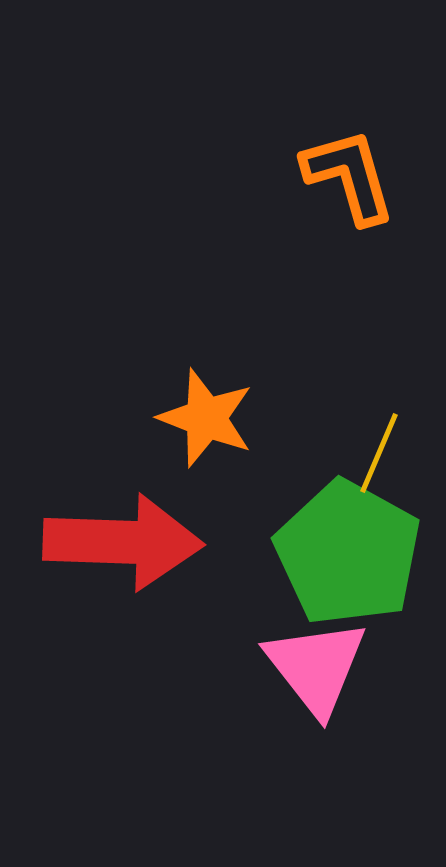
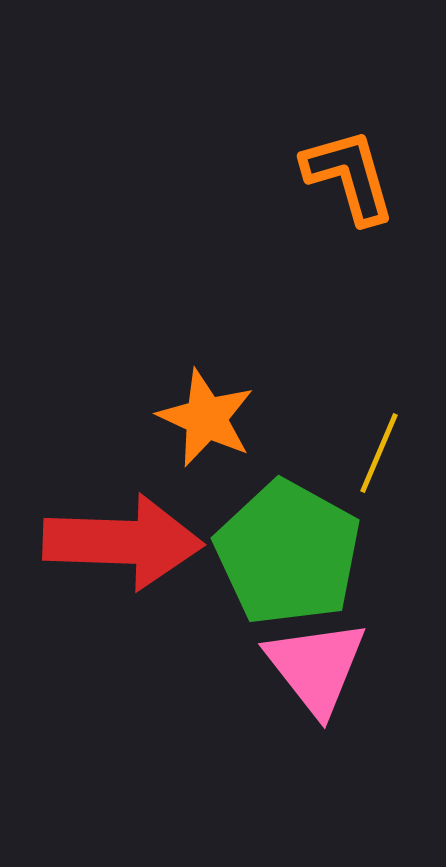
orange star: rotated 4 degrees clockwise
green pentagon: moved 60 px left
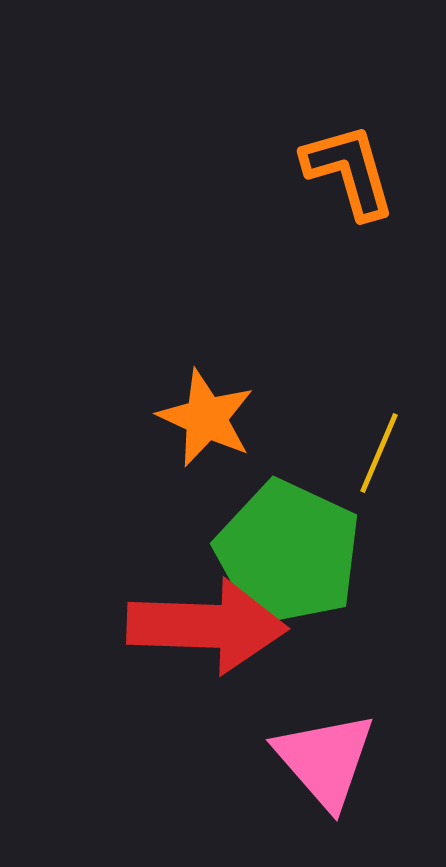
orange L-shape: moved 5 px up
red arrow: moved 84 px right, 84 px down
green pentagon: rotated 4 degrees counterclockwise
pink triangle: moved 9 px right, 93 px down; rotated 3 degrees counterclockwise
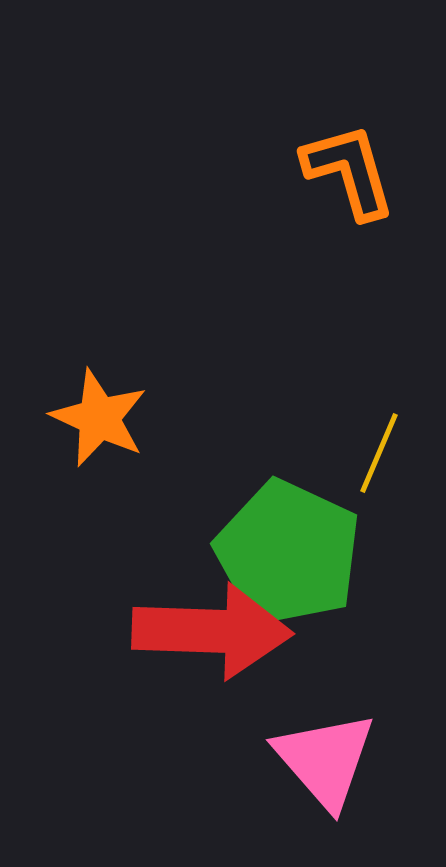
orange star: moved 107 px left
red arrow: moved 5 px right, 5 px down
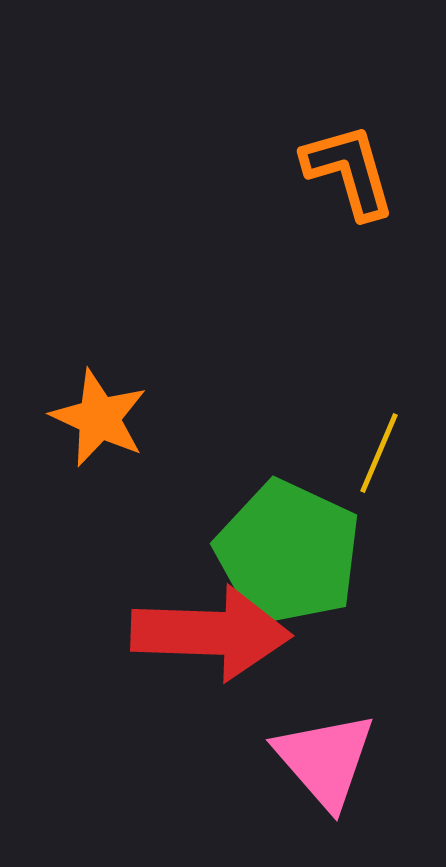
red arrow: moved 1 px left, 2 px down
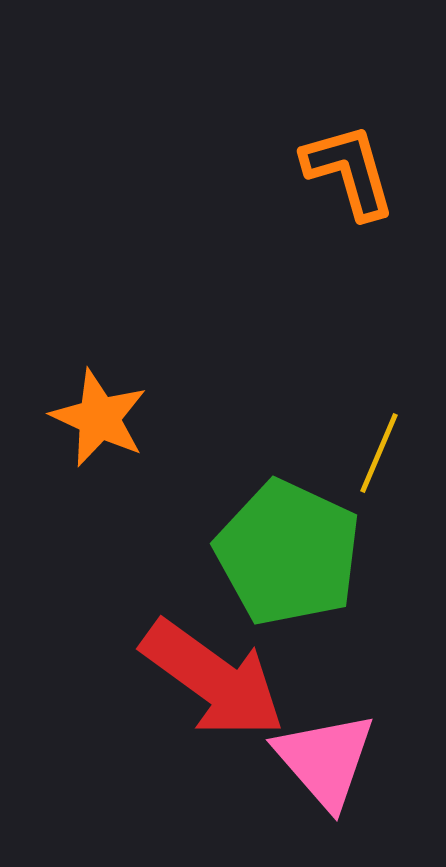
red arrow: moved 2 px right, 46 px down; rotated 34 degrees clockwise
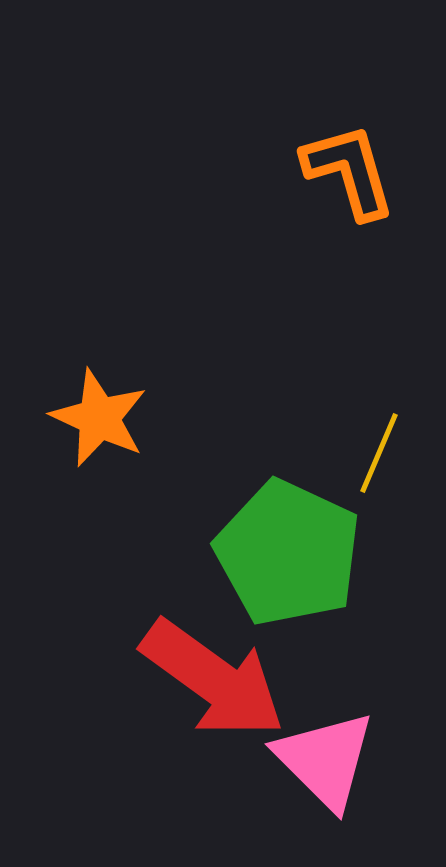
pink triangle: rotated 4 degrees counterclockwise
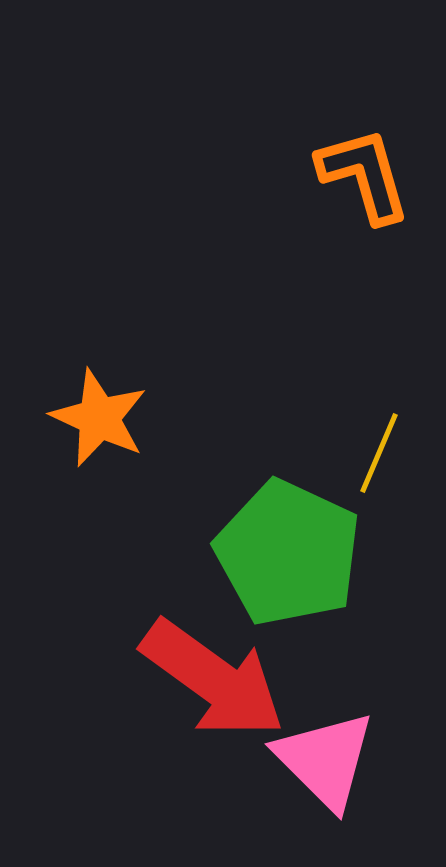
orange L-shape: moved 15 px right, 4 px down
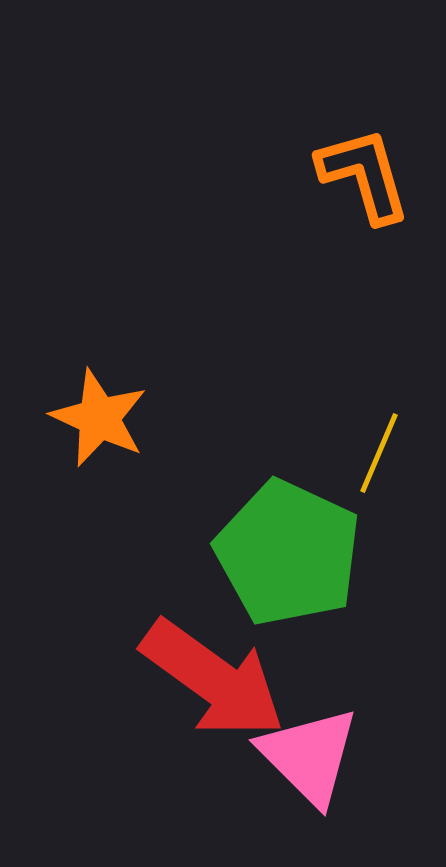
pink triangle: moved 16 px left, 4 px up
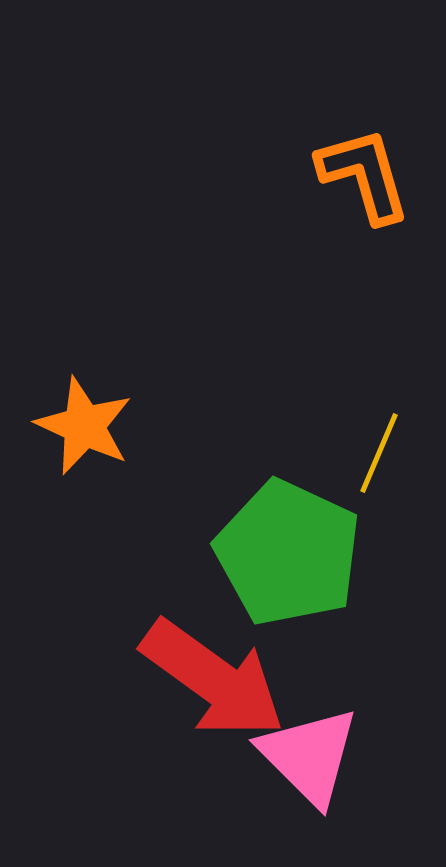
orange star: moved 15 px left, 8 px down
